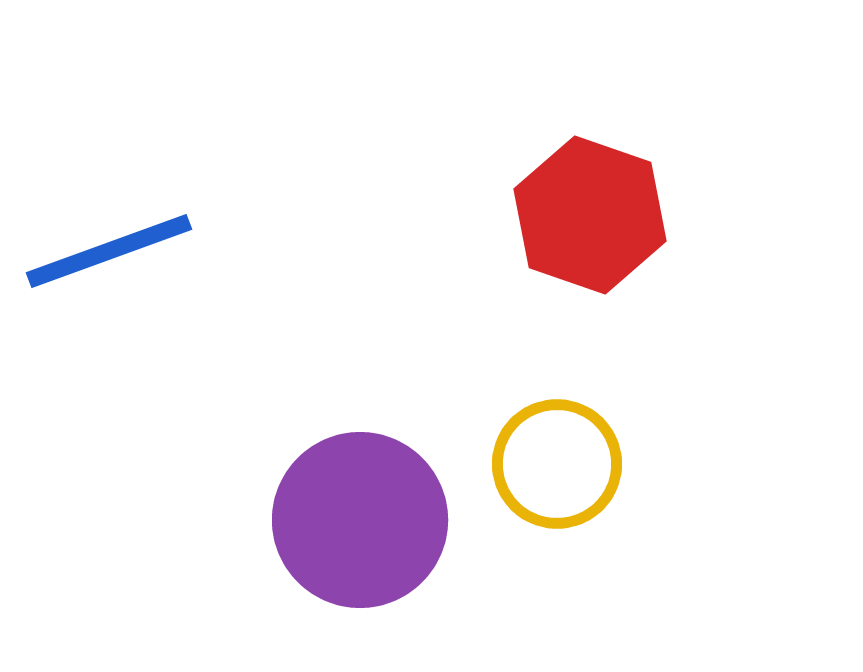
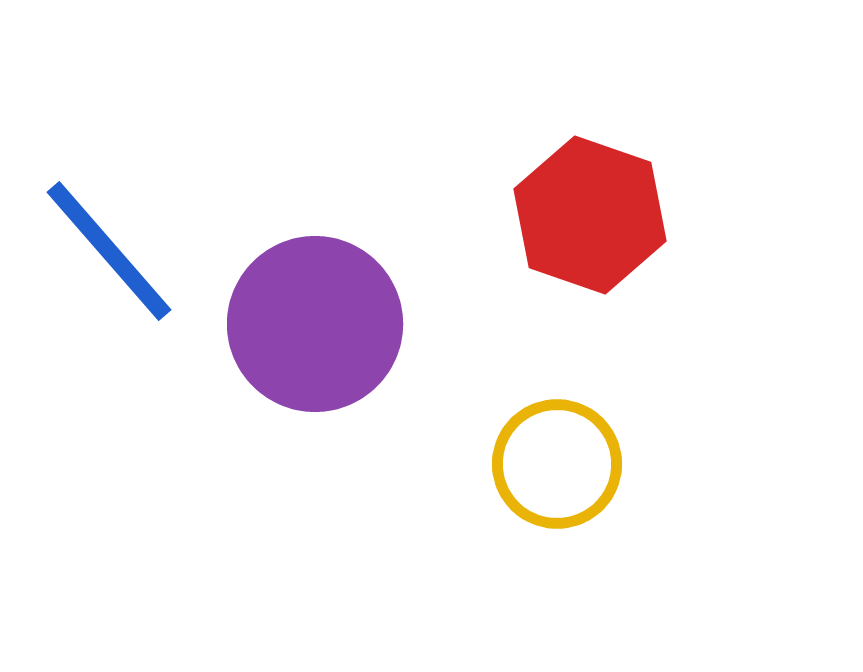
blue line: rotated 69 degrees clockwise
purple circle: moved 45 px left, 196 px up
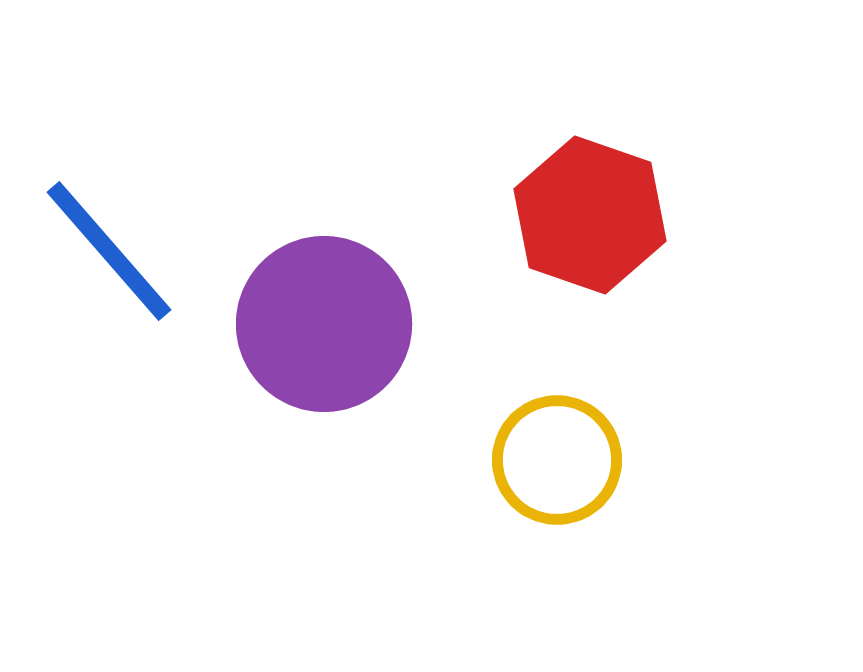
purple circle: moved 9 px right
yellow circle: moved 4 px up
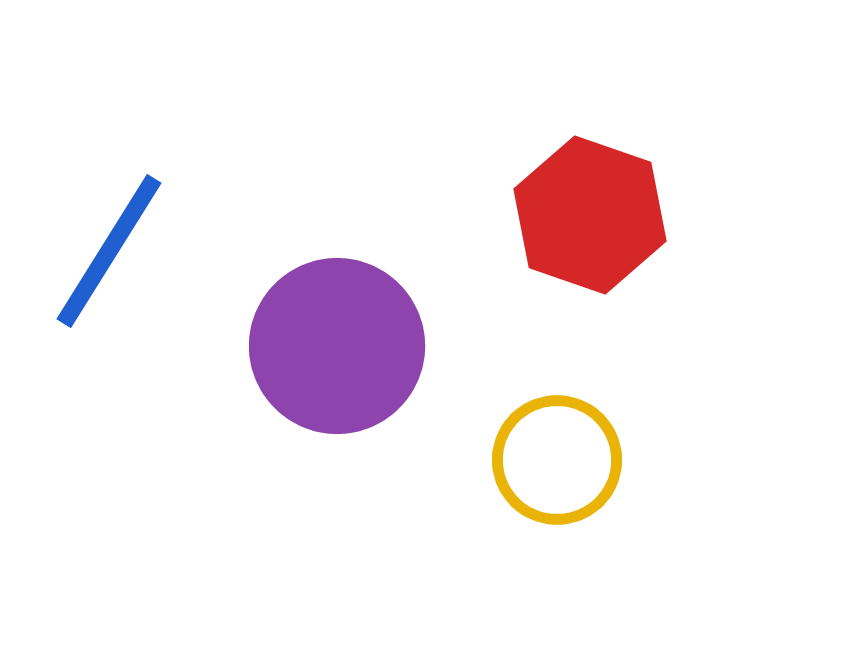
blue line: rotated 73 degrees clockwise
purple circle: moved 13 px right, 22 px down
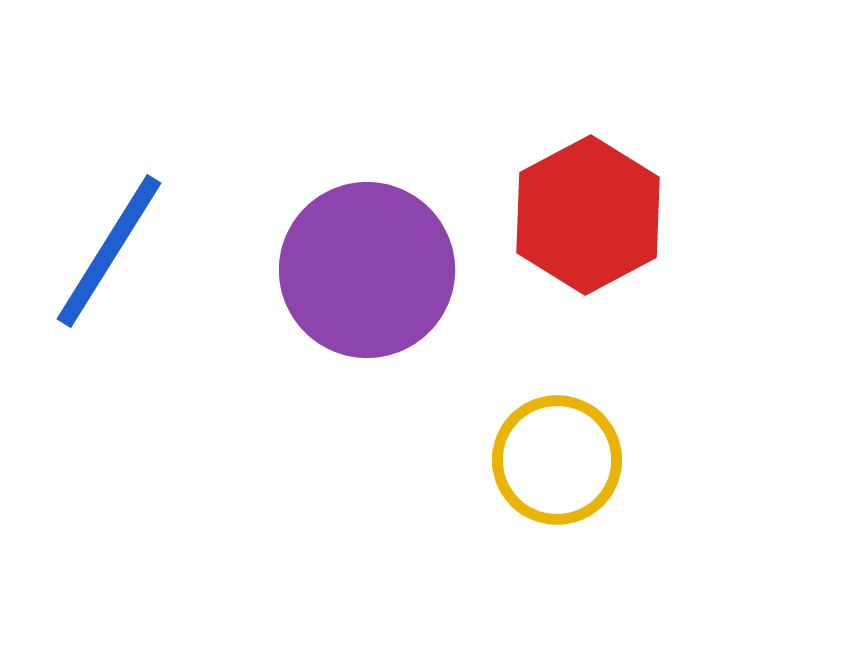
red hexagon: moved 2 px left; rotated 13 degrees clockwise
purple circle: moved 30 px right, 76 px up
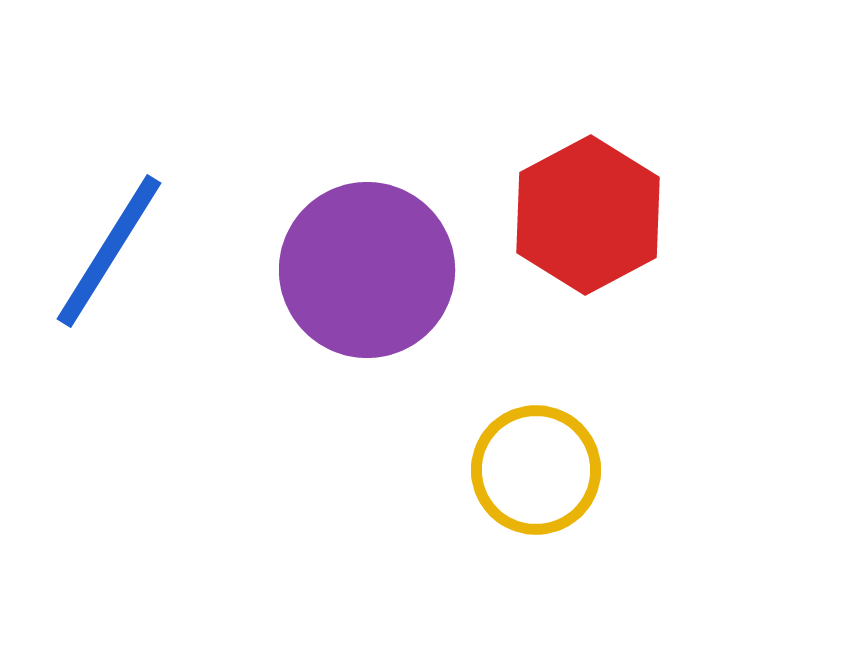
yellow circle: moved 21 px left, 10 px down
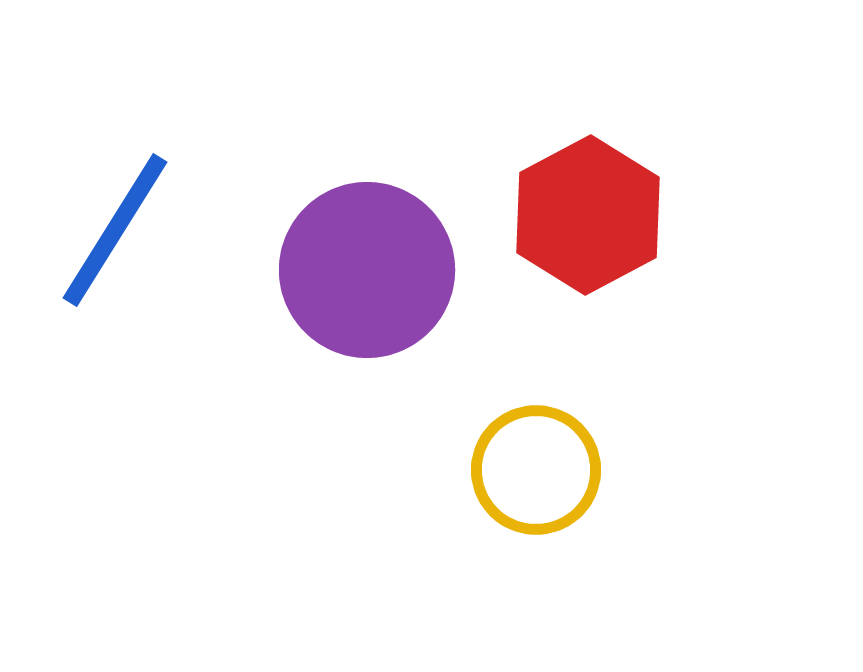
blue line: moved 6 px right, 21 px up
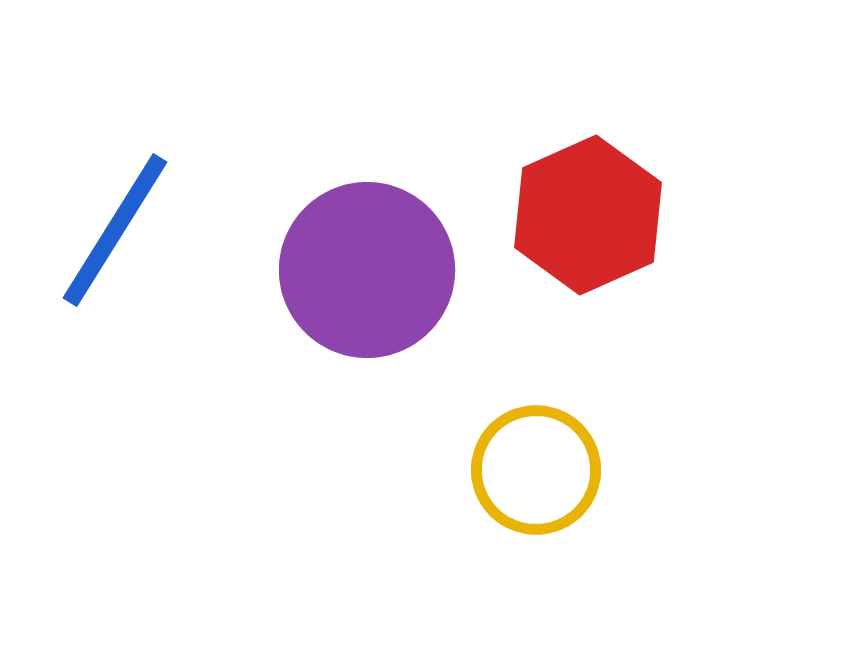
red hexagon: rotated 4 degrees clockwise
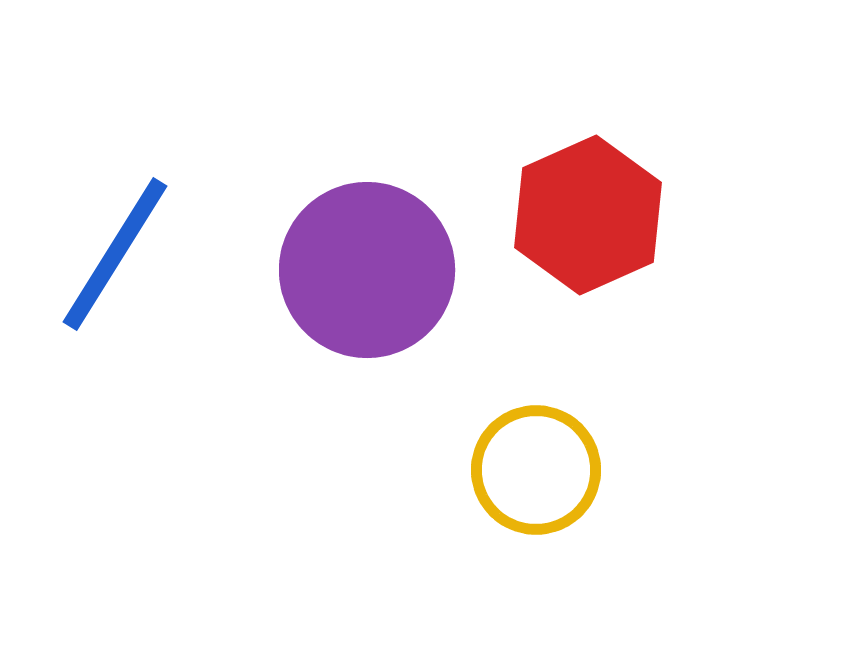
blue line: moved 24 px down
